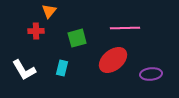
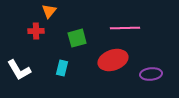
red ellipse: rotated 20 degrees clockwise
white L-shape: moved 5 px left
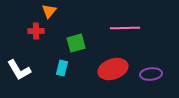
green square: moved 1 px left, 5 px down
red ellipse: moved 9 px down
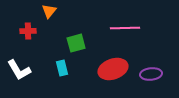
red cross: moved 8 px left
cyan rectangle: rotated 28 degrees counterclockwise
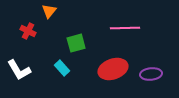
red cross: rotated 28 degrees clockwise
cyan rectangle: rotated 28 degrees counterclockwise
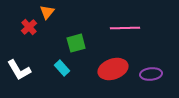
orange triangle: moved 2 px left, 1 px down
red cross: moved 1 px right, 4 px up; rotated 21 degrees clockwise
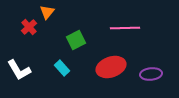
green square: moved 3 px up; rotated 12 degrees counterclockwise
red ellipse: moved 2 px left, 2 px up
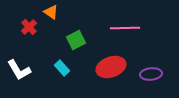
orange triangle: moved 4 px right; rotated 35 degrees counterclockwise
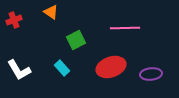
red cross: moved 15 px left, 7 px up; rotated 21 degrees clockwise
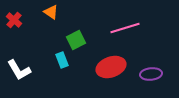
red cross: rotated 28 degrees counterclockwise
pink line: rotated 16 degrees counterclockwise
cyan rectangle: moved 8 px up; rotated 21 degrees clockwise
